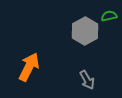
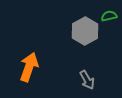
orange arrow: rotated 8 degrees counterclockwise
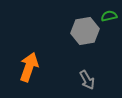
gray hexagon: rotated 20 degrees clockwise
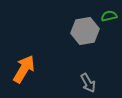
orange arrow: moved 5 px left, 2 px down; rotated 12 degrees clockwise
gray arrow: moved 1 px right, 3 px down
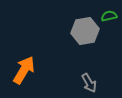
orange arrow: moved 1 px down
gray arrow: moved 1 px right
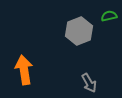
gray hexagon: moved 6 px left; rotated 12 degrees counterclockwise
orange arrow: rotated 40 degrees counterclockwise
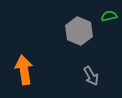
gray hexagon: rotated 16 degrees counterclockwise
gray arrow: moved 2 px right, 7 px up
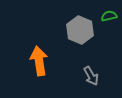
gray hexagon: moved 1 px right, 1 px up
orange arrow: moved 15 px right, 9 px up
